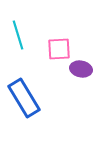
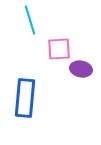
cyan line: moved 12 px right, 15 px up
blue rectangle: moved 1 px right; rotated 36 degrees clockwise
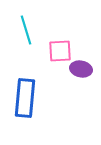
cyan line: moved 4 px left, 10 px down
pink square: moved 1 px right, 2 px down
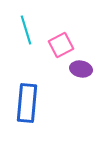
pink square: moved 1 px right, 6 px up; rotated 25 degrees counterclockwise
blue rectangle: moved 2 px right, 5 px down
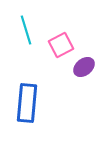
purple ellipse: moved 3 px right, 2 px up; rotated 50 degrees counterclockwise
